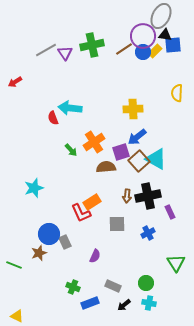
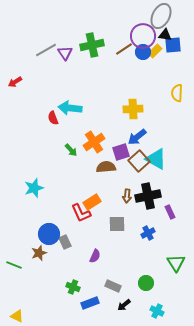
cyan cross at (149, 303): moved 8 px right, 8 px down; rotated 16 degrees clockwise
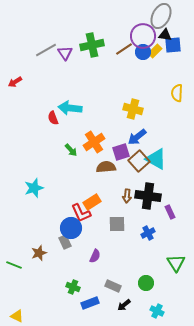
yellow cross at (133, 109): rotated 18 degrees clockwise
black cross at (148, 196): rotated 20 degrees clockwise
blue circle at (49, 234): moved 22 px right, 6 px up
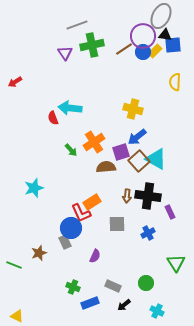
gray line at (46, 50): moved 31 px right, 25 px up; rotated 10 degrees clockwise
yellow semicircle at (177, 93): moved 2 px left, 11 px up
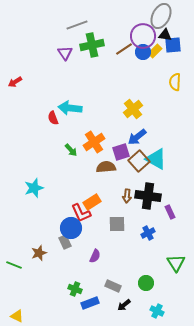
yellow cross at (133, 109): rotated 36 degrees clockwise
green cross at (73, 287): moved 2 px right, 2 px down
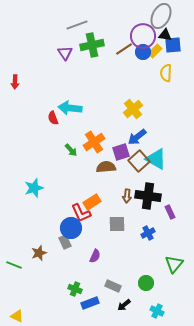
red arrow at (15, 82): rotated 56 degrees counterclockwise
yellow semicircle at (175, 82): moved 9 px left, 9 px up
green triangle at (176, 263): moved 2 px left, 1 px down; rotated 12 degrees clockwise
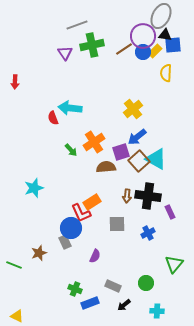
cyan cross at (157, 311): rotated 24 degrees counterclockwise
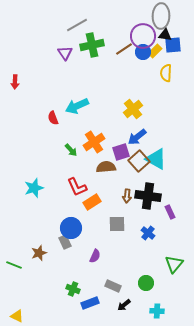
gray ellipse at (161, 16): rotated 25 degrees counterclockwise
gray line at (77, 25): rotated 10 degrees counterclockwise
cyan arrow at (70, 108): moved 7 px right, 2 px up; rotated 30 degrees counterclockwise
red L-shape at (81, 213): moved 4 px left, 26 px up
blue cross at (148, 233): rotated 24 degrees counterclockwise
green cross at (75, 289): moved 2 px left
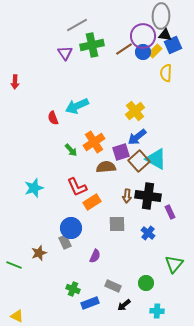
blue square at (173, 45): rotated 18 degrees counterclockwise
yellow cross at (133, 109): moved 2 px right, 2 px down
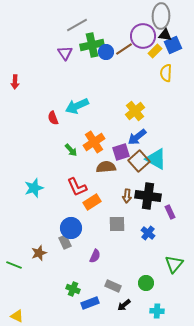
blue circle at (143, 52): moved 37 px left
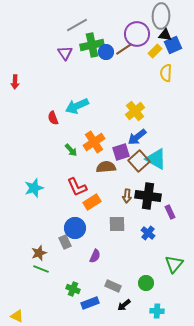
purple circle at (143, 36): moved 6 px left, 2 px up
blue circle at (71, 228): moved 4 px right
green line at (14, 265): moved 27 px right, 4 px down
